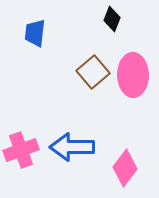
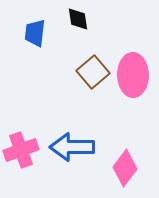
black diamond: moved 34 px left; rotated 30 degrees counterclockwise
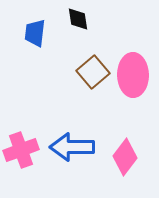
pink diamond: moved 11 px up
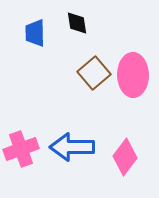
black diamond: moved 1 px left, 4 px down
blue trapezoid: rotated 8 degrees counterclockwise
brown square: moved 1 px right, 1 px down
pink cross: moved 1 px up
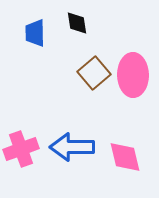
pink diamond: rotated 51 degrees counterclockwise
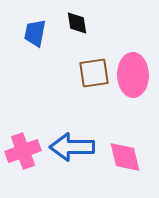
blue trapezoid: rotated 12 degrees clockwise
brown square: rotated 32 degrees clockwise
pink cross: moved 2 px right, 2 px down
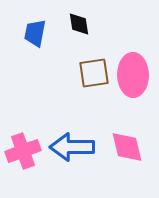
black diamond: moved 2 px right, 1 px down
pink diamond: moved 2 px right, 10 px up
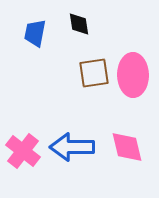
pink cross: rotated 32 degrees counterclockwise
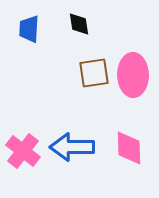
blue trapezoid: moved 6 px left, 4 px up; rotated 8 degrees counterclockwise
pink diamond: moved 2 px right, 1 px down; rotated 12 degrees clockwise
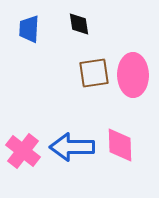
pink diamond: moved 9 px left, 3 px up
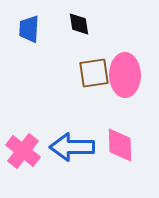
pink ellipse: moved 8 px left
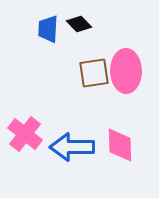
black diamond: rotated 35 degrees counterclockwise
blue trapezoid: moved 19 px right
pink ellipse: moved 1 px right, 4 px up
pink cross: moved 2 px right, 17 px up
